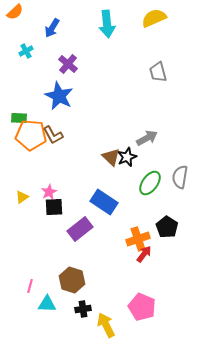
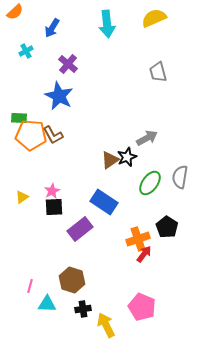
brown triangle: moved 1 px left, 3 px down; rotated 42 degrees clockwise
pink star: moved 3 px right, 1 px up
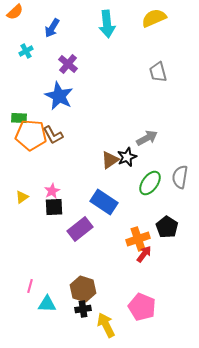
brown hexagon: moved 11 px right, 9 px down
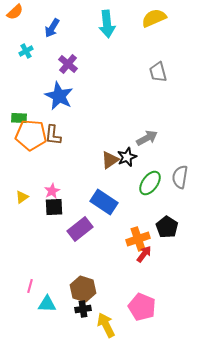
brown L-shape: rotated 35 degrees clockwise
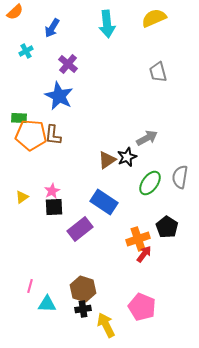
brown triangle: moved 3 px left
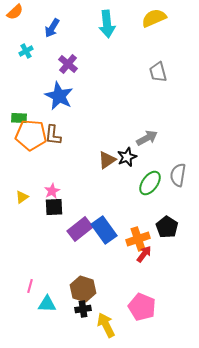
gray semicircle: moved 2 px left, 2 px up
blue rectangle: moved 28 px down; rotated 20 degrees clockwise
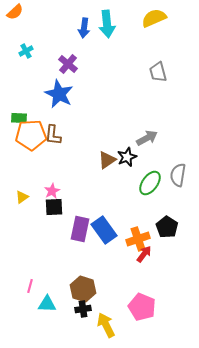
blue arrow: moved 32 px right; rotated 24 degrees counterclockwise
blue star: moved 2 px up
orange pentagon: rotated 8 degrees counterclockwise
purple rectangle: rotated 40 degrees counterclockwise
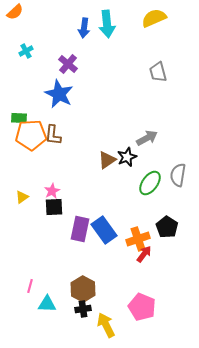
brown hexagon: rotated 10 degrees clockwise
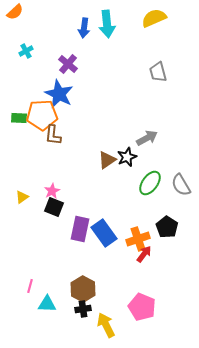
orange pentagon: moved 11 px right, 20 px up
gray semicircle: moved 3 px right, 10 px down; rotated 40 degrees counterclockwise
black square: rotated 24 degrees clockwise
blue rectangle: moved 3 px down
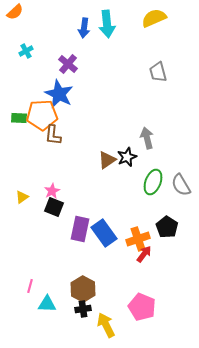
gray arrow: rotated 75 degrees counterclockwise
green ellipse: moved 3 px right, 1 px up; rotated 15 degrees counterclockwise
